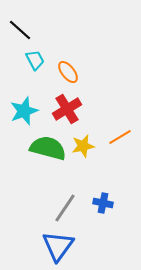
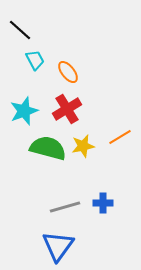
blue cross: rotated 12 degrees counterclockwise
gray line: moved 1 px up; rotated 40 degrees clockwise
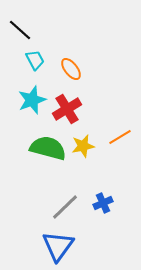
orange ellipse: moved 3 px right, 3 px up
cyan star: moved 8 px right, 11 px up
blue cross: rotated 24 degrees counterclockwise
gray line: rotated 28 degrees counterclockwise
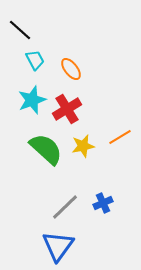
green semicircle: moved 2 px left, 1 px down; rotated 27 degrees clockwise
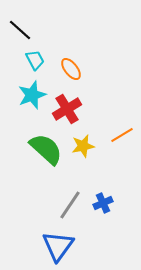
cyan star: moved 5 px up
orange line: moved 2 px right, 2 px up
gray line: moved 5 px right, 2 px up; rotated 12 degrees counterclockwise
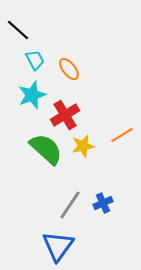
black line: moved 2 px left
orange ellipse: moved 2 px left
red cross: moved 2 px left, 6 px down
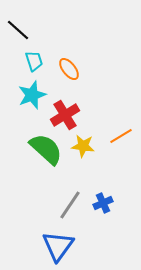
cyan trapezoid: moved 1 px left, 1 px down; rotated 10 degrees clockwise
orange line: moved 1 px left, 1 px down
yellow star: rotated 20 degrees clockwise
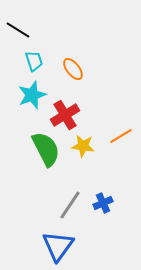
black line: rotated 10 degrees counterclockwise
orange ellipse: moved 4 px right
green semicircle: rotated 21 degrees clockwise
